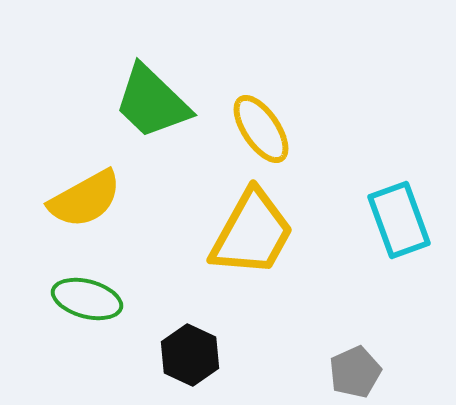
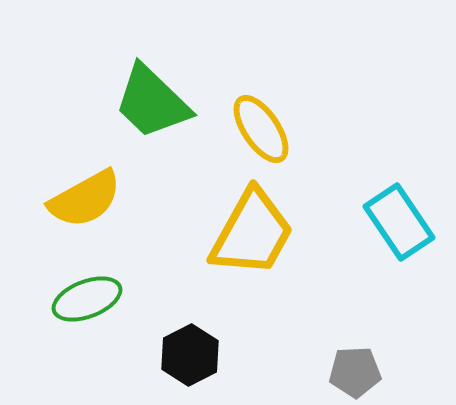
cyan rectangle: moved 2 px down; rotated 14 degrees counterclockwise
green ellipse: rotated 36 degrees counterclockwise
black hexagon: rotated 8 degrees clockwise
gray pentagon: rotated 21 degrees clockwise
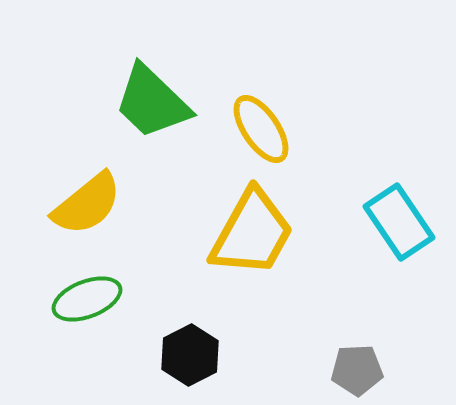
yellow semicircle: moved 2 px right, 5 px down; rotated 10 degrees counterclockwise
gray pentagon: moved 2 px right, 2 px up
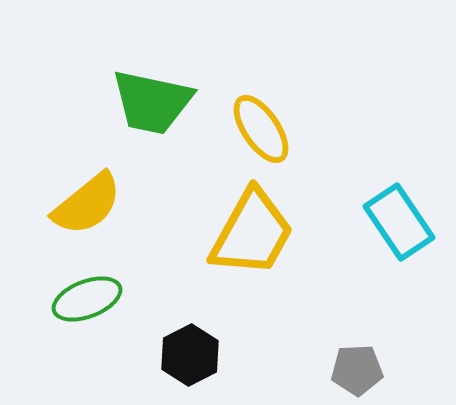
green trapezoid: rotated 32 degrees counterclockwise
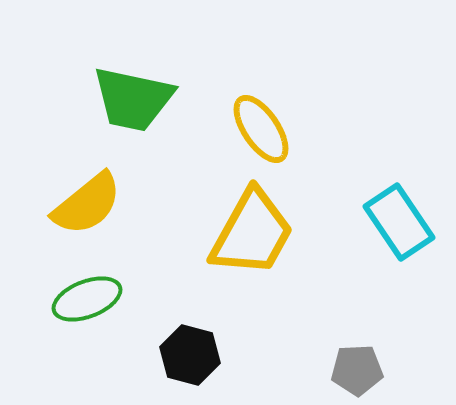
green trapezoid: moved 19 px left, 3 px up
black hexagon: rotated 18 degrees counterclockwise
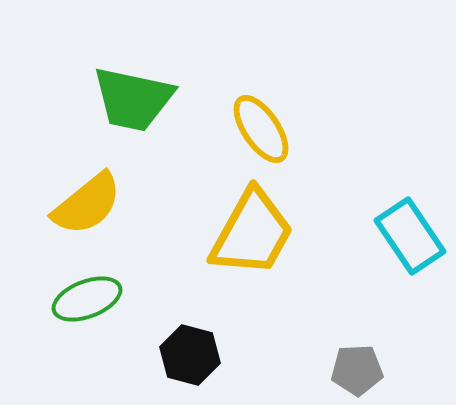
cyan rectangle: moved 11 px right, 14 px down
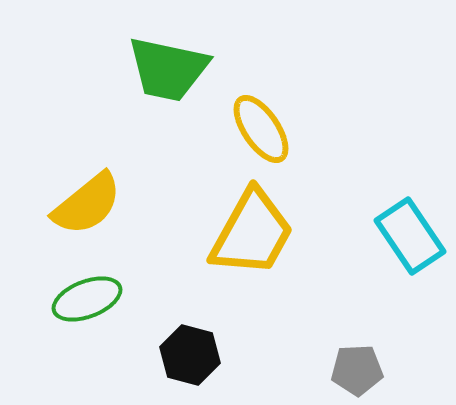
green trapezoid: moved 35 px right, 30 px up
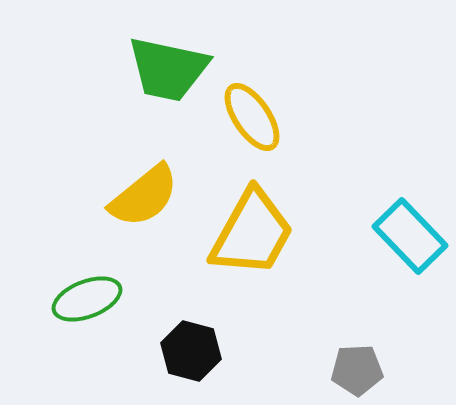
yellow ellipse: moved 9 px left, 12 px up
yellow semicircle: moved 57 px right, 8 px up
cyan rectangle: rotated 10 degrees counterclockwise
black hexagon: moved 1 px right, 4 px up
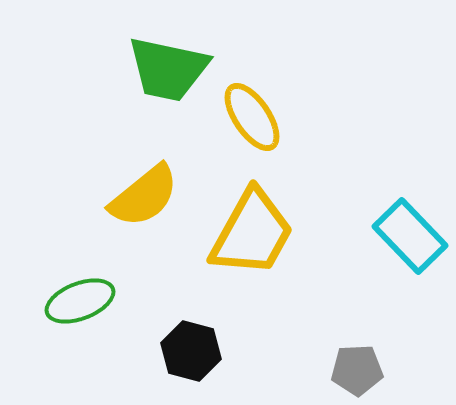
green ellipse: moved 7 px left, 2 px down
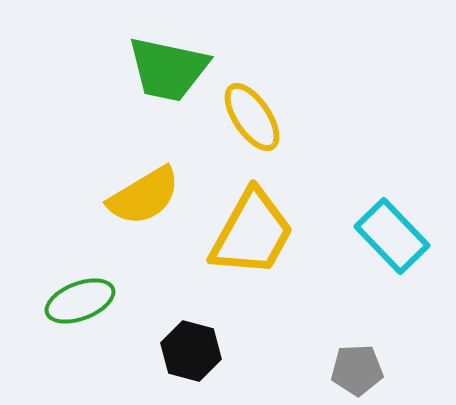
yellow semicircle: rotated 8 degrees clockwise
cyan rectangle: moved 18 px left
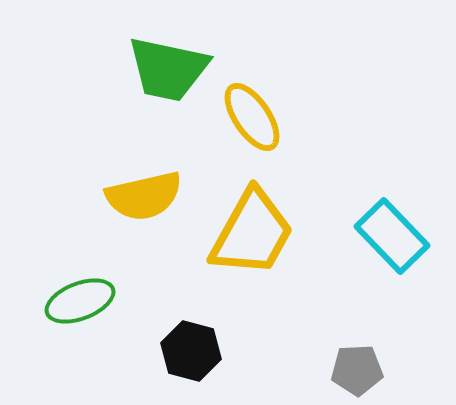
yellow semicircle: rotated 18 degrees clockwise
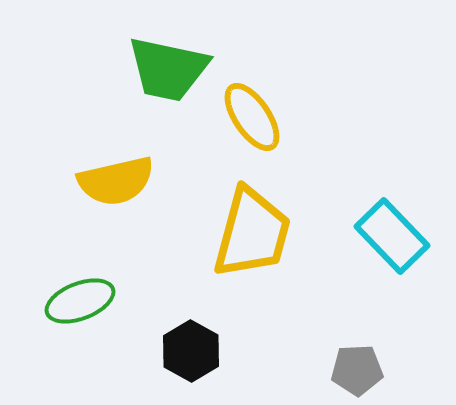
yellow semicircle: moved 28 px left, 15 px up
yellow trapezoid: rotated 14 degrees counterclockwise
black hexagon: rotated 14 degrees clockwise
